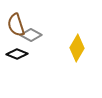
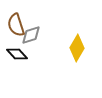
gray diamond: rotated 45 degrees counterclockwise
black diamond: rotated 25 degrees clockwise
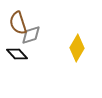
brown semicircle: moved 2 px right, 2 px up
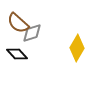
brown semicircle: rotated 30 degrees counterclockwise
gray diamond: moved 1 px right, 2 px up
